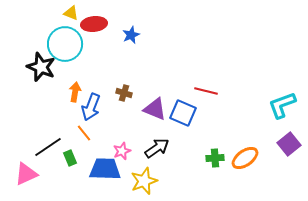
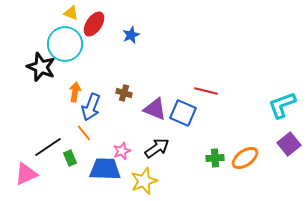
red ellipse: rotated 50 degrees counterclockwise
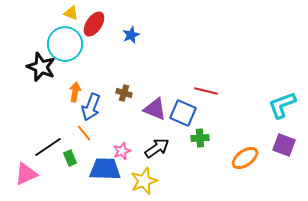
purple square: moved 5 px left, 1 px down; rotated 30 degrees counterclockwise
green cross: moved 15 px left, 20 px up
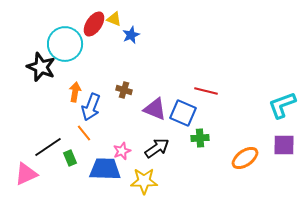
yellow triangle: moved 43 px right, 6 px down
brown cross: moved 3 px up
purple square: rotated 20 degrees counterclockwise
yellow star: rotated 20 degrees clockwise
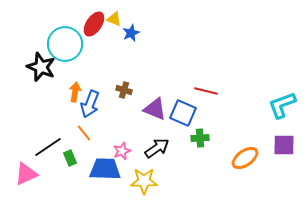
blue star: moved 2 px up
blue arrow: moved 1 px left, 3 px up
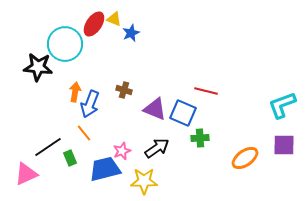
black star: moved 3 px left; rotated 16 degrees counterclockwise
blue trapezoid: rotated 16 degrees counterclockwise
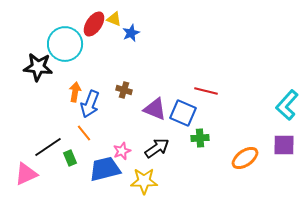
cyan L-shape: moved 5 px right; rotated 28 degrees counterclockwise
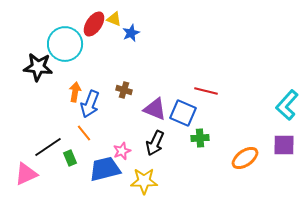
black arrow: moved 2 px left, 5 px up; rotated 150 degrees clockwise
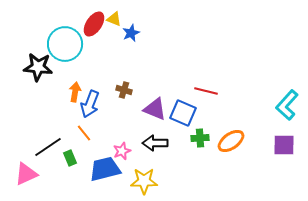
black arrow: rotated 65 degrees clockwise
orange ellipse: moved 14 px left, 17 px up
